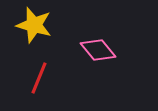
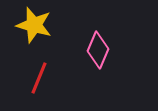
pink diamond: rotated 63 degrees clockwise
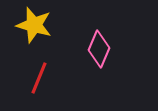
pink diamond: moved 1 px right, 1 px up
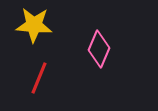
yellow star: rotated 12 degrees counterclockwise
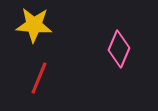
pink diamond: moved 20 px right
